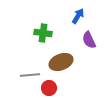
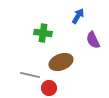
purple semicircle: moved 4 px right
gray line: rotated 18 degrees clockwise
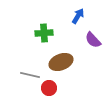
green cross: moved 1 px right; rotated 12 degrees counterclockwise
purple semicircle: rotated 18 degrees counterclockwise
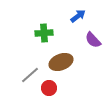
blue arrow: rotated 21 degrees clockwise
gray line: rotated 54 degrees counterclockwise
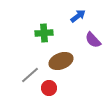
brown ellipse: moved 1 px up
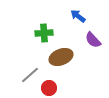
blue arrow: rotated 105 degrees counterclockwise
brown ellipse: moved 4 px up
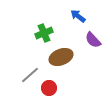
green cross: rotated 18 degrees counterclockwise
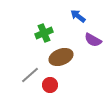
purple semicircle: rotated 18 degrees counterclockwise
red circle: moved 1 px right, 3 px up
